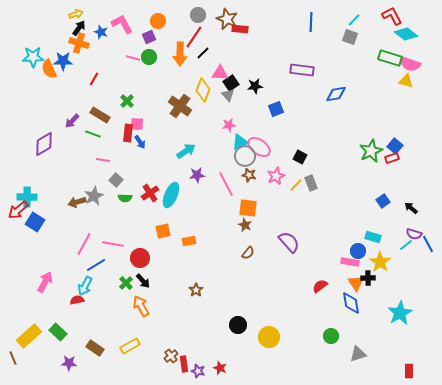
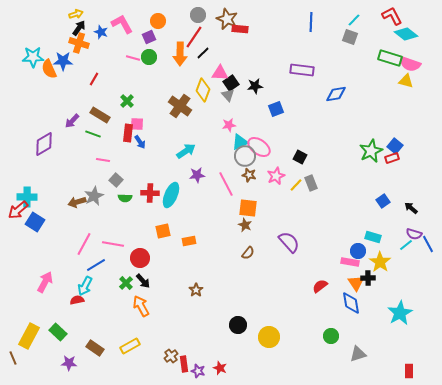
red cross at (150, 193): rotated 36 degrees clockwise
yellow rectangle at (29, 336): rotated 20 degrees counterclockwise
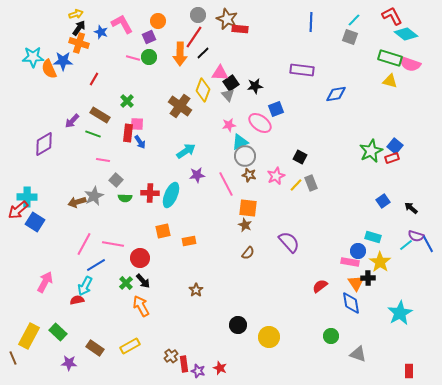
yellow triangle at (406, 81): moved 16 px left
pink ellipse at (259, 147): moved 1 px right, 24 px up
purple semicircle at (414, 234): moved 2 px right, 2 px down
gray triangle at (358, 354): rotated 36 degrees clockwise
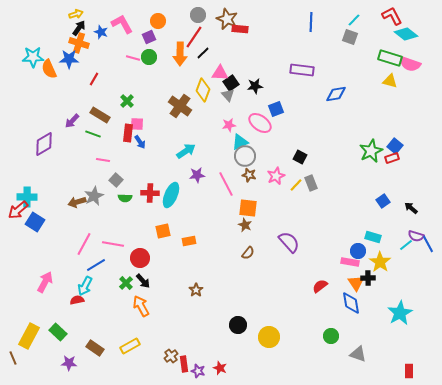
blue star at (63, 61): moved 6 px right, 2 px up
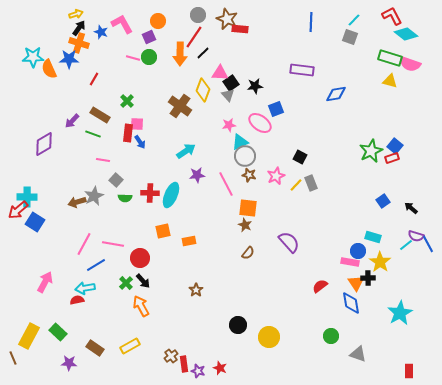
cyan arrow at (85, 286): moved 2 px down; rotated 54 degrees clockwise
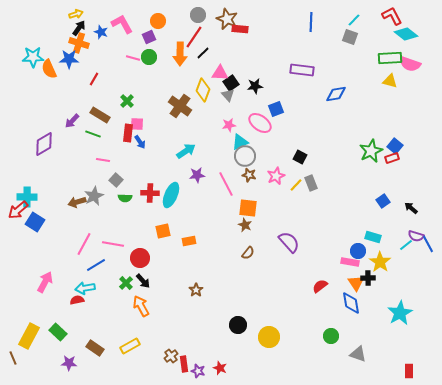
green rectangle at (390, 58): rotated 20 degrees counterclockwise
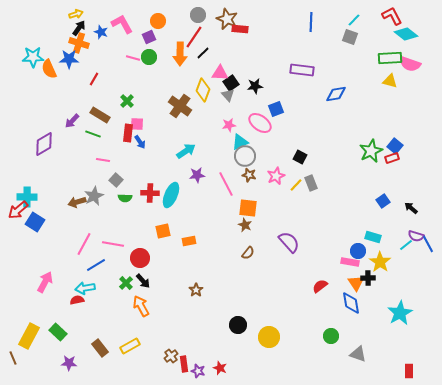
brown rectangle at (95, 348): moved 5 px right; rotated 18 degrees clockwise
